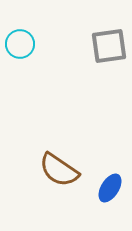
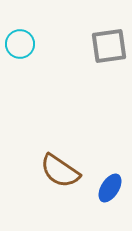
brown semicircle: moved 1 px right, 1 px down
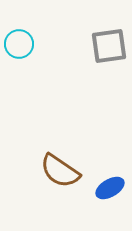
cyan circle: moved 1 px left
blue ellipse: rotated 28 degrees clockwise
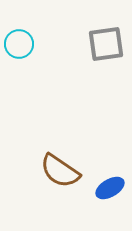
gray square: moved 3 px left, 2 px up
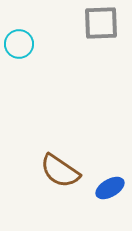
gray square: moved 5 px left, 21 px up; rotated 6 degrees clockwise
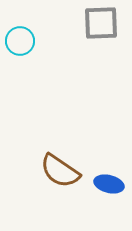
cyan circle: moved 1 px right, 3 px up
blue ellipse: moved 1 px left, 4 px up; rotated 44 degrees clockwise
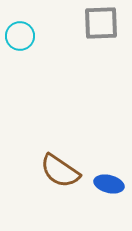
cyan circle: moved 5 px up
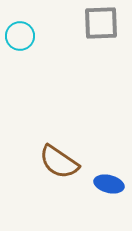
brown semicircle: moved 1 px left, 9 px up
